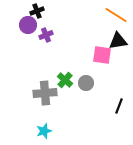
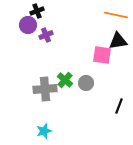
orange line: rotated 20 degrees counterclockwise
gray cross: moved 4 px up
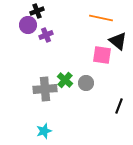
orange line: moved 15 px left, 3 px down
black triangle: rotated 48 degrees clockwise
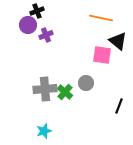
green cross: moved 12 px down
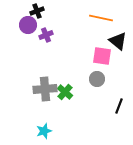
pink square: moved 1 px down
gray circle: moved 11 px right, 4 px up
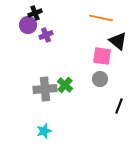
black cross: moved 2 px left, 2 px down
gray circle: moved 3 px right
green cross: moved 7 px up
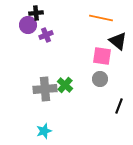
black cross: moved 1 px right; rotated 16 degrees clockwise
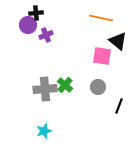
gray circle: moved 2 px left, 8 px down
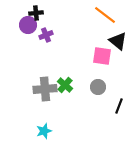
orange line: moved 4 px right, 3 px up; rotated 25 degrees clockwise
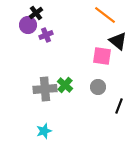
black cross: rotated 32 degrees counterclockwise
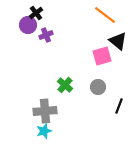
pink square: rotated 24 degrees counterclockwise
gray cross: moved 22 px down
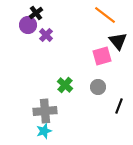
purple cross: rotated 24 degrees counterclockwise
black triangle: rotated 12 degrees clockwise
